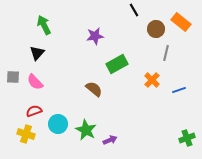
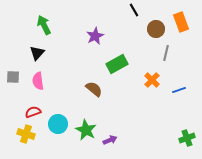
orange rectangle: rotated 30 degrees clockwise
purple star: rotated 18 degrees counterclockwise
pink semicircle: moved 3 px right, 1 px up; rotated 36 degrees clockwise
red semicircle: moved 1 px left, 1 px down
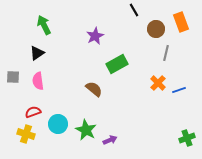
black triangle: rotated 14 degrees clockwise
orange cross: moved 6 px right, 3 px down
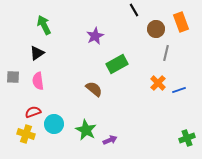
cyan circle: moved 4 px left
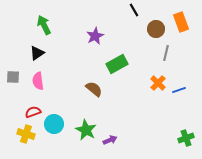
green cross: moved 1 px left
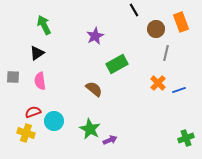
pink semicircle: moved 2 px right
cyan circle: moved 3 px up
green star: moved 4 px right, 1 px up
yellow cross: moved 1 px up
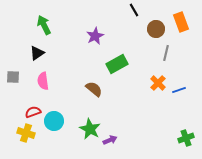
pink semicircle: moved 3 px right
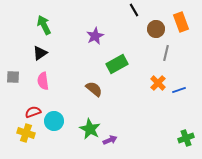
black triangle: moved 3 px right
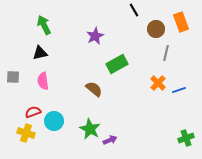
black triangle: rotated 21 degrees clockwise
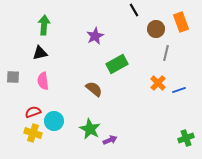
green arrow: rotated 30 degrees clockwise
yellow cross: moved 7 px right
